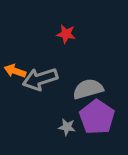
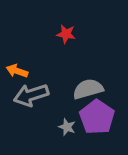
orange arrow: moved 2 px right
gray arrow: moved 9 px left, 16 px down
gray star: rotated 12 degrees clockwise
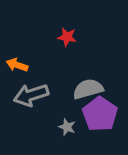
red star: moved 1 px right, 3 px down
orange arrow: moved 6 px up
purple pentagon: moved 3 px right, 3 px up
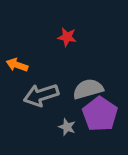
gray arrow: moved 10 px right
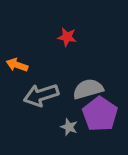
gray star: moved 2 px right
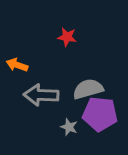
gray arrow: rotated 20 degrees clockwise
purple pentagon: rotated 28 degrees counterclockwise
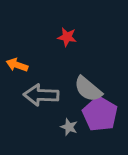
gray semicircle: rotated 124 degrees counterclockwise
purple pentagon: rotated 24 degrees clockwise
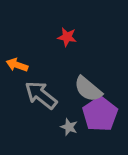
gray arrow: rotated 36 degrees clockwise
purple pentagon: rotated 8 degrees clockwise
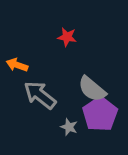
gray semicircle: moved 4 px right
gray arrow: moved 1 px left
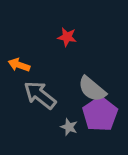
orange arrow: moved 2 px right
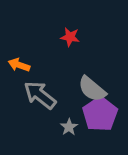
red star: moved 3 px right
gray star: rotated 18 degrees clockwise
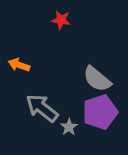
red star: moved 9 px left, 17 px up
gray semicircle: moved 5 px right, 10 px up
gray arrow: moved 2 px right, 13 px down
purple pentagon: moved 2 px up; rotated 16 degrees clockwise
